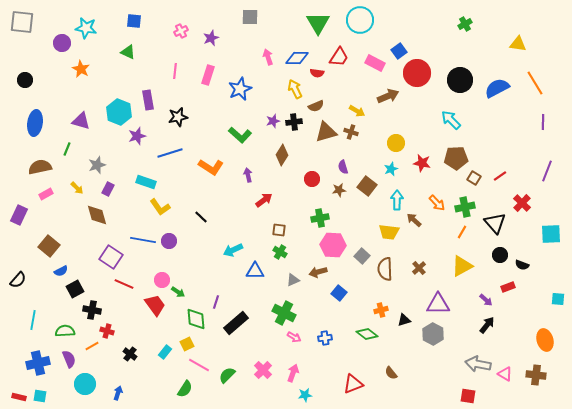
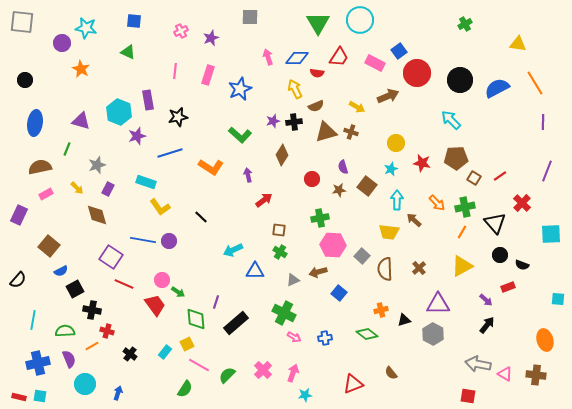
yellow arrow at (357, 111): moved 4 px up
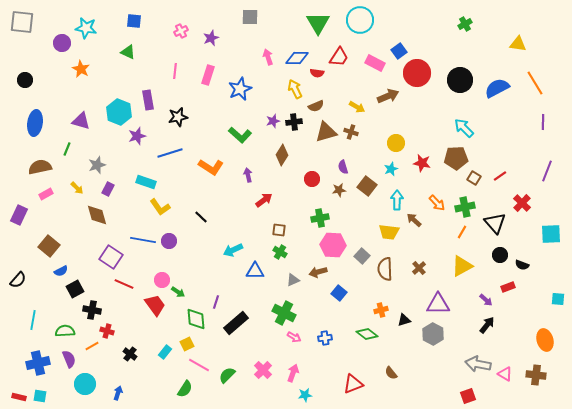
cyan arrow at (451, 120): moved 13 px right, 8 px down
red square at (468, 396): rotated 28 degrees counterclockwise
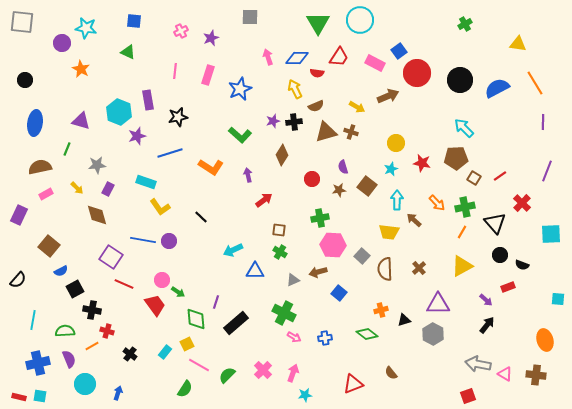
gray star at (97, 165): rotated 12 degrees clockwise
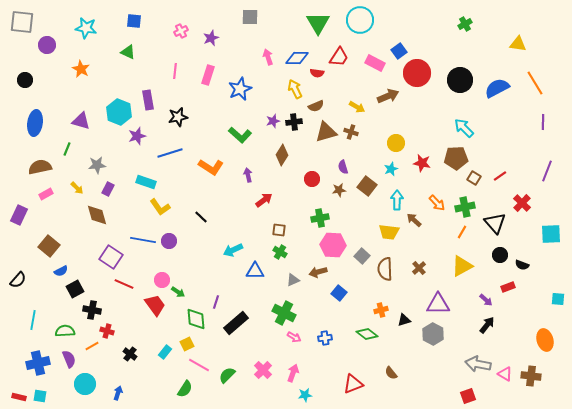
purple circle at (62, 43): moved 15 px left, 2 px down
brown cross at (536, 375): moved 5 px left, 1 px down
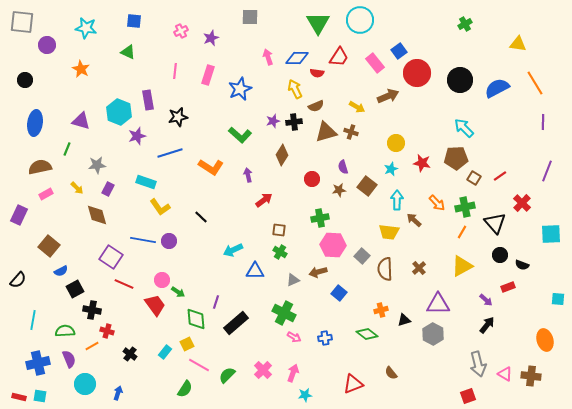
pink rectangle at (375, 63): rotated 24 degrees clockwise
gray arrow at (478, 364): rotated 115 degrees counterclockwise
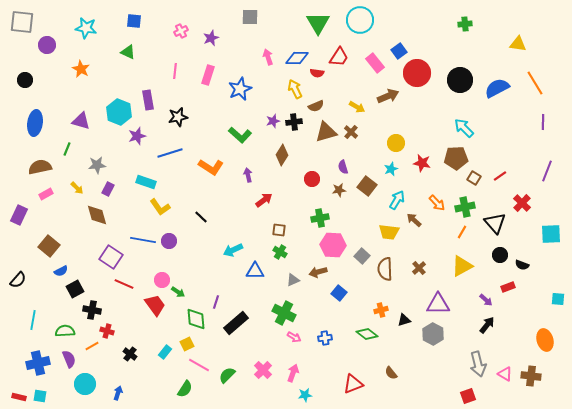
green cross at (465, 24): rotated 24 degrees clockwise
brown cross at (351, 132): rotated 24 degrees clockwise
cyan arrow at (397, 200): rotated 30 degrees clockwise
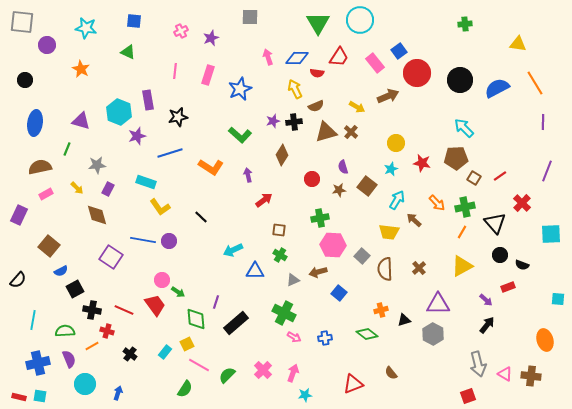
green cross at (280, 252): moved 3 px down
red line at (124, 284): moved 26 px down
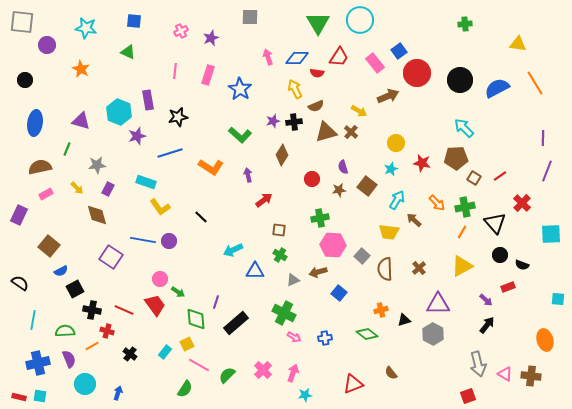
blue star at (240, 89): rotated 15 degrees counterclockwise
yellow arrow at (357, 107): moved 2 px right, 4 px down
purple line at (543, 122): moved 16 px down
black semicircle at (18, 280): moved 2 px right, 3 px down; rotated 96 degrees counterclockwise
pink circle at (162, 280): moved 2 px left, 1 px up
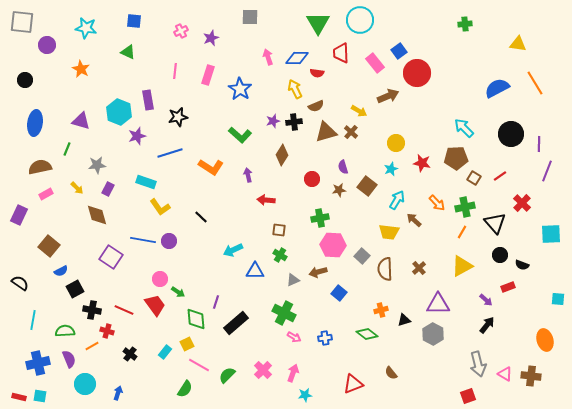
red trapezoid at (339, 57): moved 2 px right, 4 px up; rotated 145 degrees clockwise
black circle at (460, 80): moved 51 px right, 54 px down
purple line at (543, 138): moved 4 px left, 6 px down
red arrow at (264, 200): moved 2 px right; rotated 138 degrees counterclockwise
